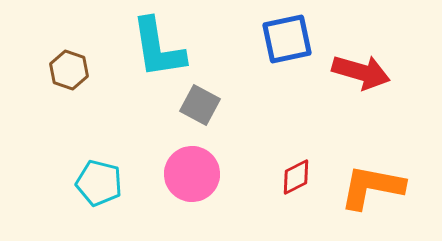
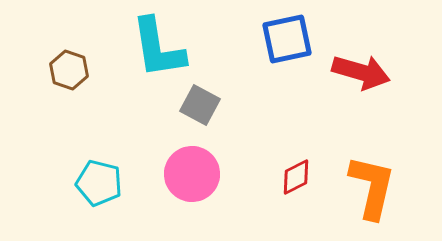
orange L-shape: rotated 92 degrees clockwise
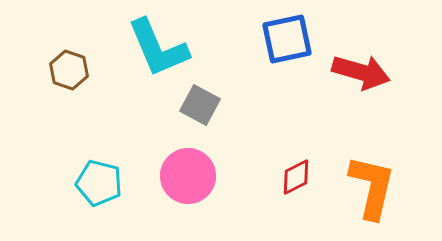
cyan L-shape: rotated 14 degrees counterclockwise
pink circle: moved 4 px left, 2 px down
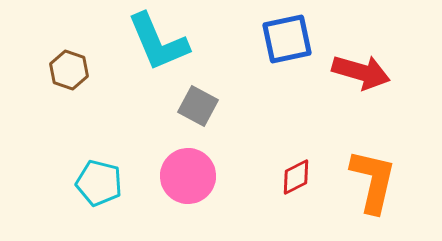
cyan L-shape: moved 6 px up
gray square: moved 2 px left, 1 px down
orange L-shape: moved 1 px right, 6 px up
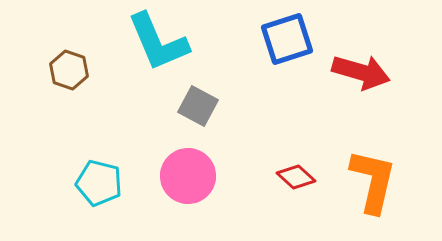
blue square: rotated 6 degrees counterclockwise
red diamond: rotated 69 degrees clockwise
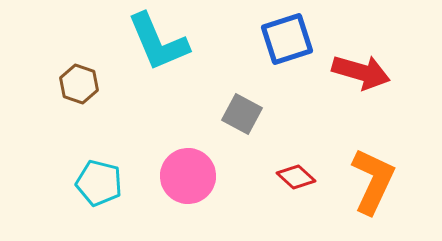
brown hexagon: moved 10 px right, 14 px down
gray square: moved 44 px right, 8 px down
orange L-shape: rotated 12 degrees clockwise
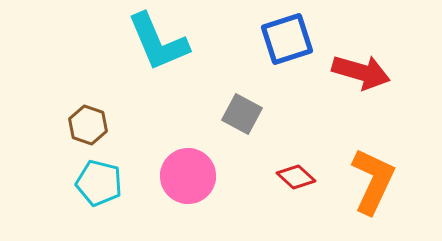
brown hexagon: moved 9 px right, 41 px down
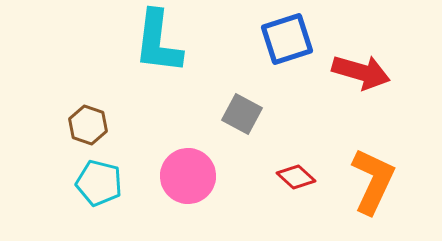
cyan L-shape: rotated 30 degrees clockwise
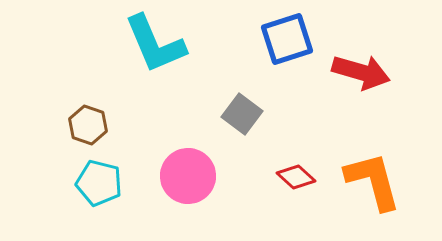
cyan L-shape: moved 3 px left, 2 px down; rotated 30 degrees counterclockwise
gray square: rotated 9 degrees clockwise
orange L-shape: rotated 40 degrees counterclockwise
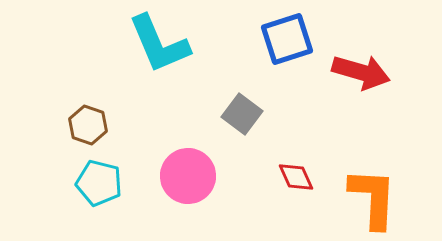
cyan L-shape: moved 4 px right
red diamond: rotated 24 degrees clockwise
orange L-shape: moved 17 px down; rotated 18 degrees clockwise
